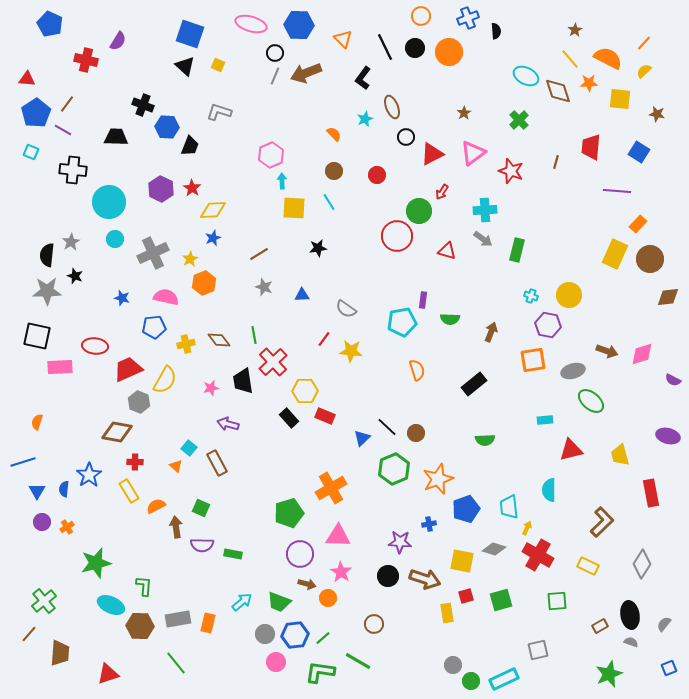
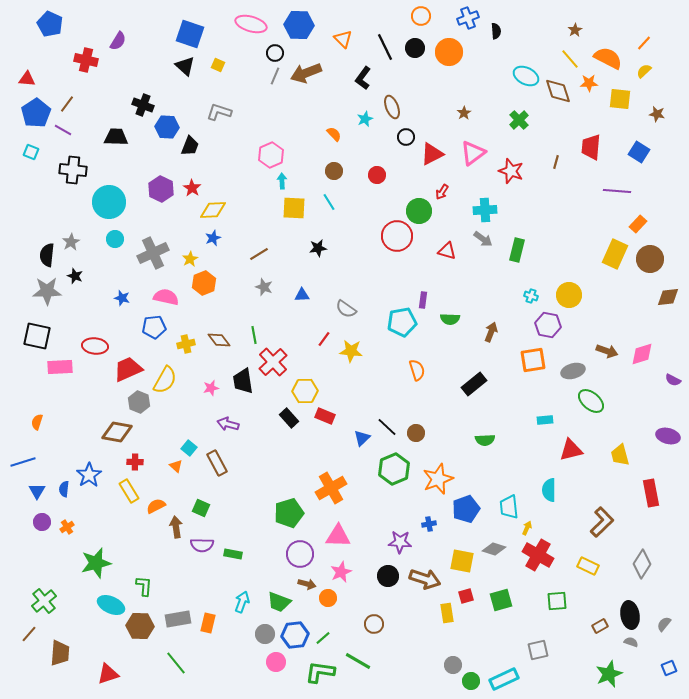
pink star at (341, 572): rotated 15 degrees clockwise
cyan arrow at (242, 602): rotated 30 degrees counterclockwise
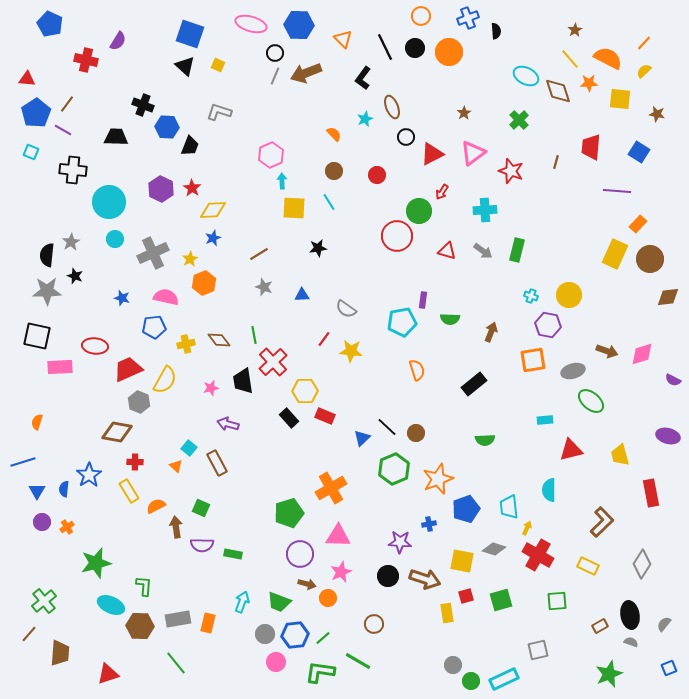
gray arrow at (483, 239): moved 12 px down
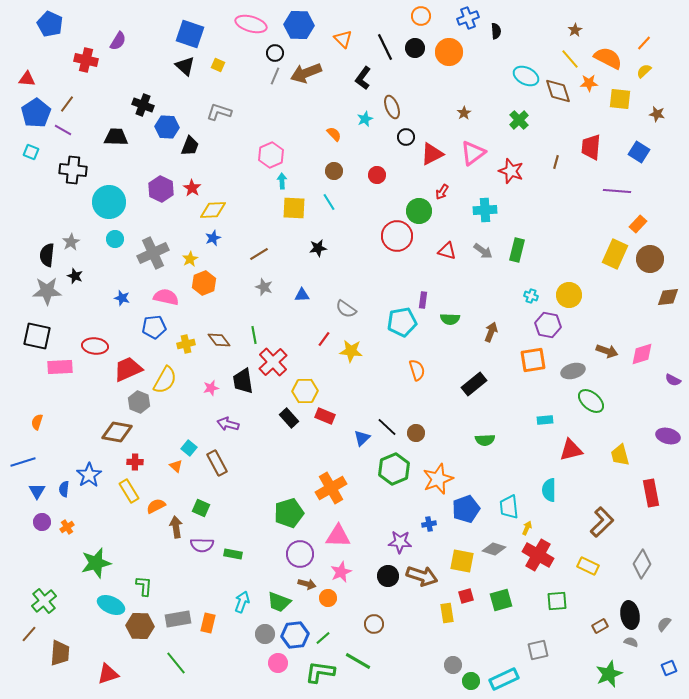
brown arrow at (425, 579): moved 3 px left, 3 px up
pink circle at (276, 662): moved 2 px right, 1 px down
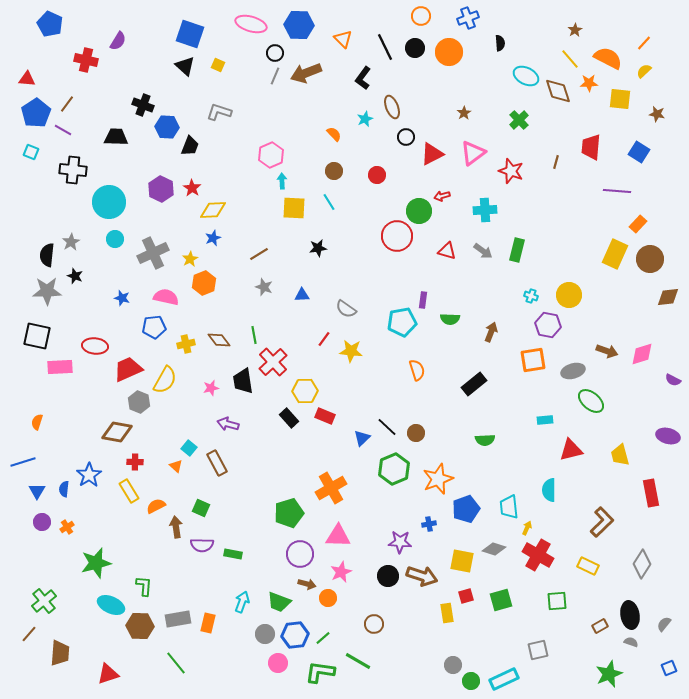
black semicircle at (496, 31): moved 4 px right, 12 px down
red arrow at (442, 192): moved 4 px down; rotated 42 degrees clockwise
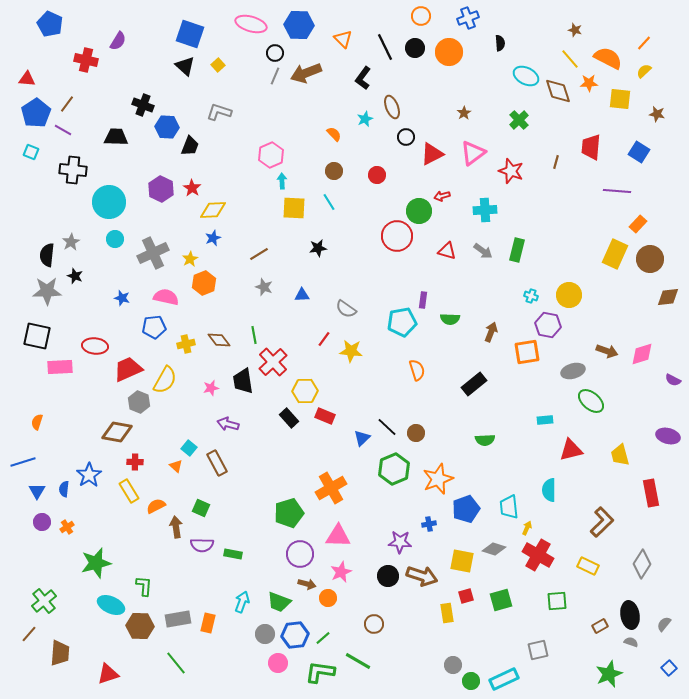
brown star at (575, 30): rotated 24 degrees counterclockwise
yellow square at (218, 65): rotated 24 degrees clockwise
orange square at (533, 360): moved 6 px left, 8 px up
blue square at (669, 668): rotated 21 degrees counterclockwise
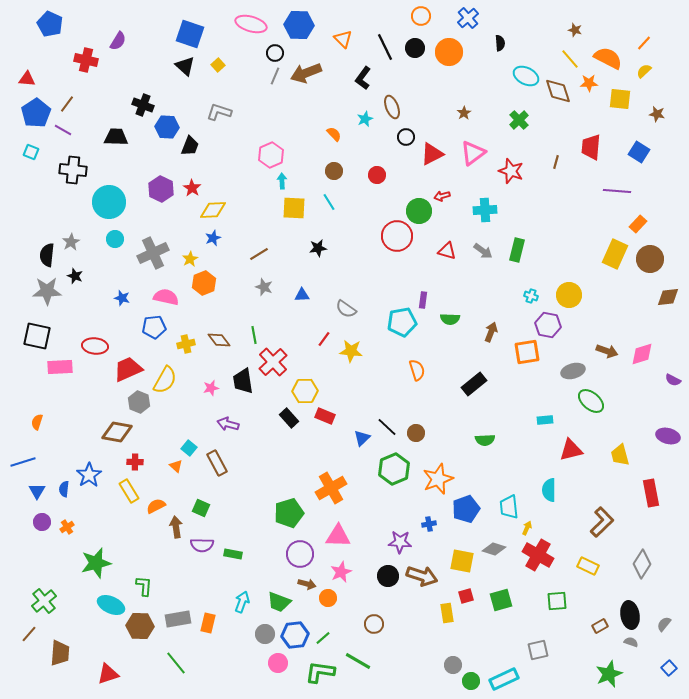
blue cross at (468, 18): rotated 20 degrees counterclockwise
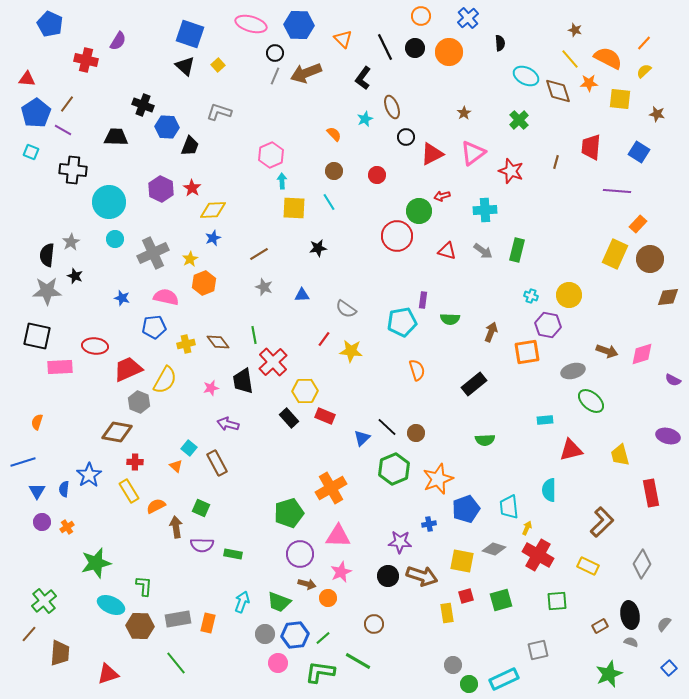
brown diamond at (219, 340): moved 1 px left, 2 px down
green circle at (471, 681): moved 2 px left, 3 px down
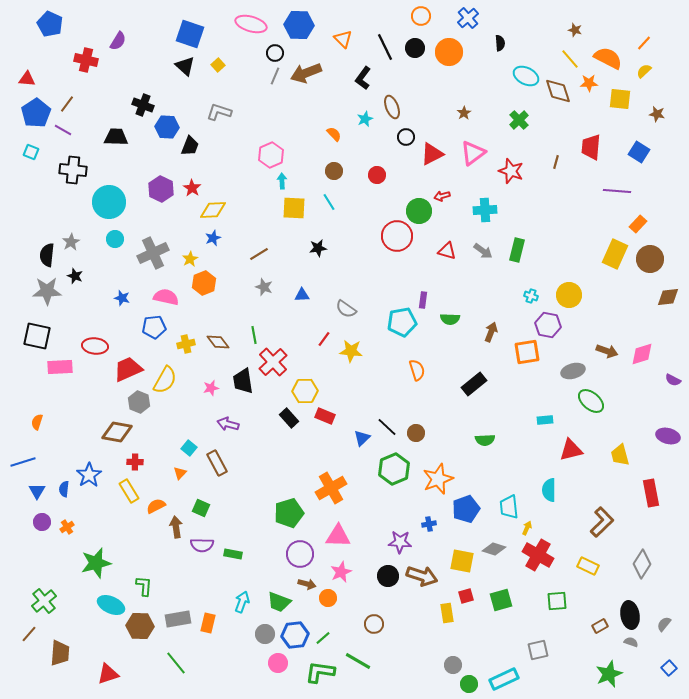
orange triangle at (176, 466): moved 4 px right, 7 px down; rotated 32 degrees clockwise
